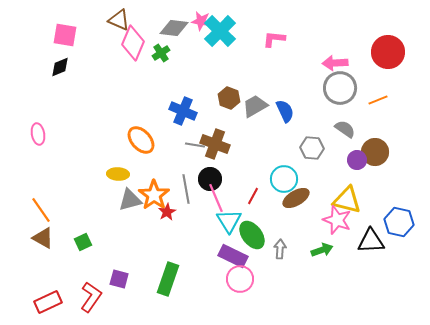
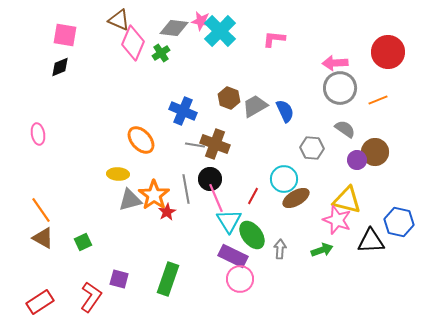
red rectangle at (48, 302): moved 8 px left; rotated 8 degrees counterclockwise
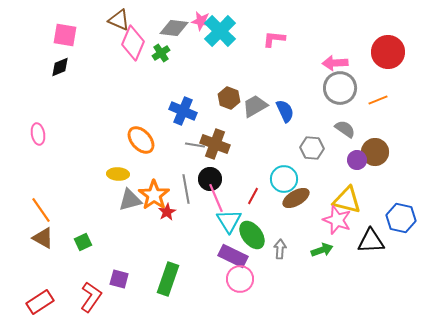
blue hexagon at (399, 222): moved 2 px right, 4 px up
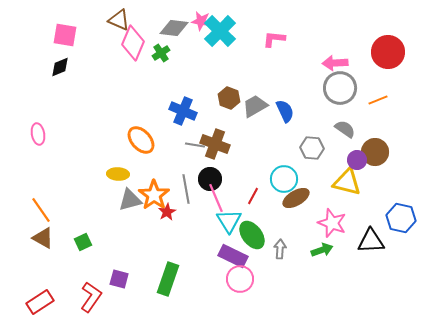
yellow triangle at (347, 200): moved 18 px up
pink star at (337, 220): moved 5 px left, 3 px down
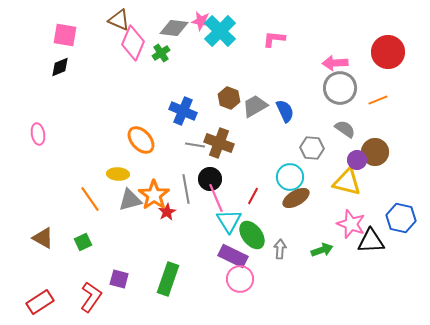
brown cross at (215, 144): moved 4 px right, 1 px up
cyan circle at (284, 179): moved 6 px right, 2 px up
orange line at (41, 210): moved 49 px right, 11 px up
pink star at (332, 223): moved 19 px right, 1 px down
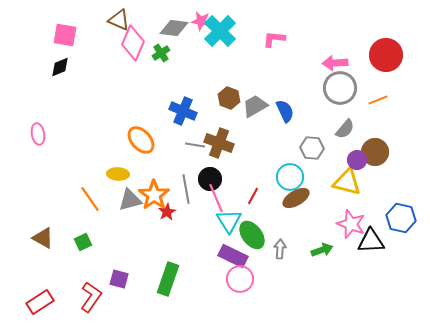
red circle at (388, 52): moved 2 px left, 3 px down
gray semicircle at (345, 129): rotated 95 degrees clockwise
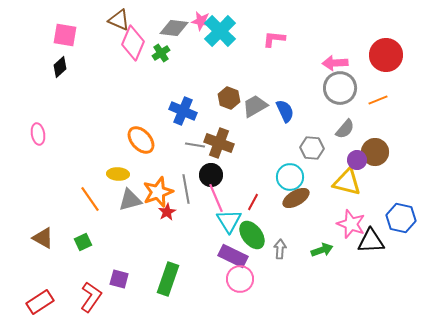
black diamond at (60, 67): rotated 20 degrees counterclockwise
black circle at (210, 179): moved 1 px right, 4 px up
orange star at (154, 195): moved 4 px right, 3 px up; rotated 16 degrees clockwise
red line at (253, 196): moved 6 px down
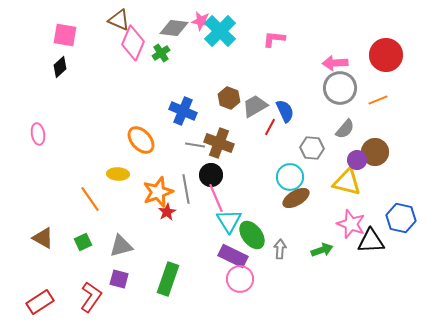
gray triangle at (130, 200): moved 9 px left, 46 px down
red line at (253, 202): moved 17 px right, 75 px up
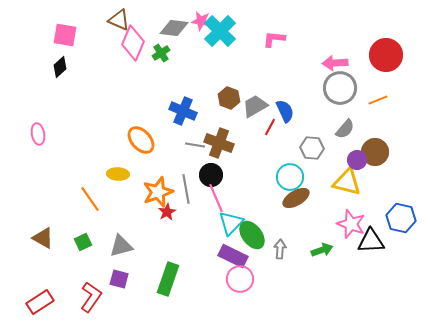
cyan triangle at (229, 221): moved 2 px right, 2 px down; rotated 16 degrees clockwise
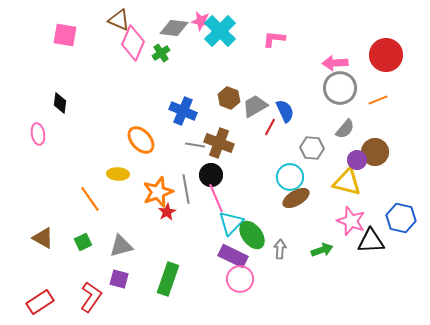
black diamond at (60, 67): moved 36 px down; rotated 40 degrees counterclockwise
pink star at (351, 224): moved 3 px up
